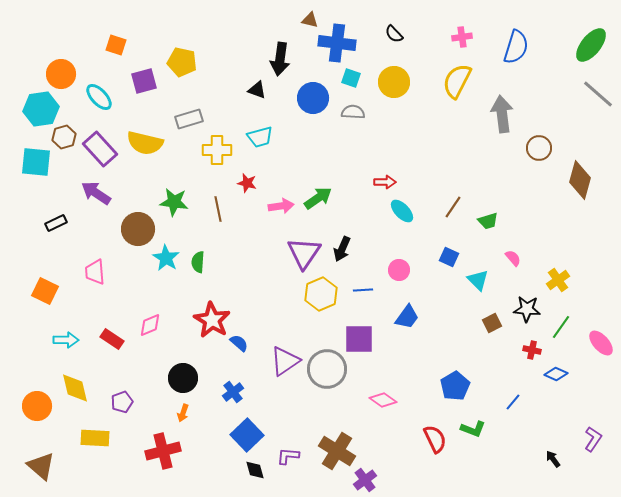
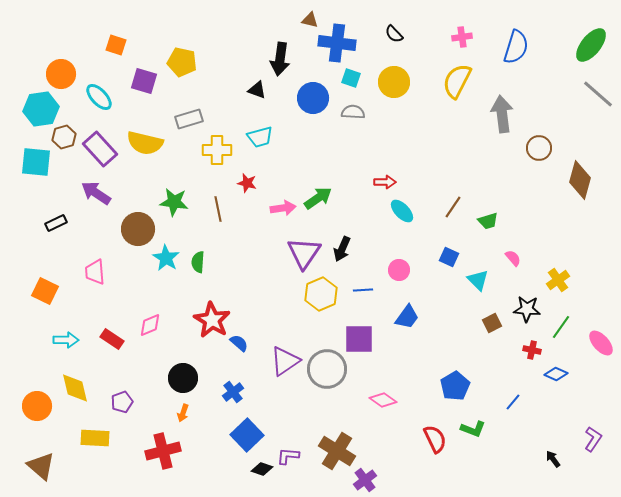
purple square at (144, 81): rotated 32 degrees clockwise
pink arrow at (281, 206): moved 2 px right, 2 px down
black diamond at (255, 470): moved 7 px right, 1 px up; rotated 55 degrees counterclockwise
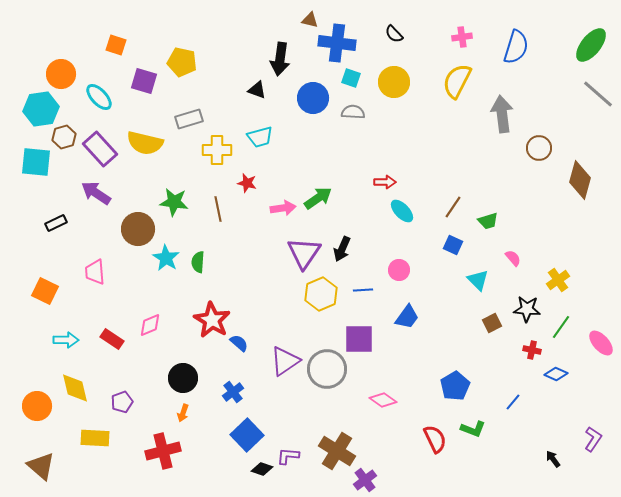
blue square at (449, 257): moved 4 px right, 12 px up
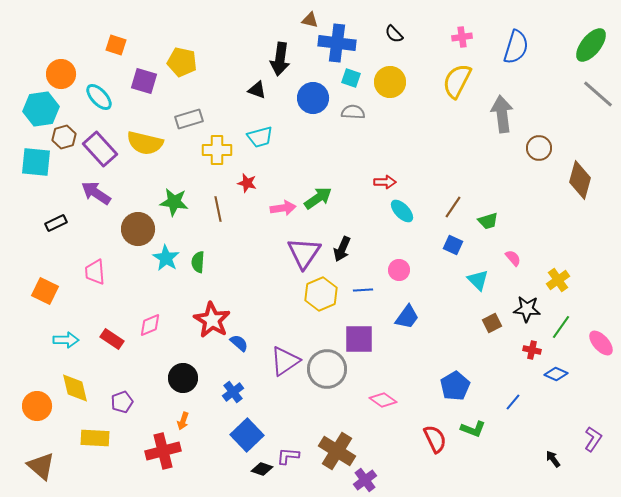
yellow circle at (394, 82): moved 4 px left
orange arrow at (183, 413): moved 8 px down
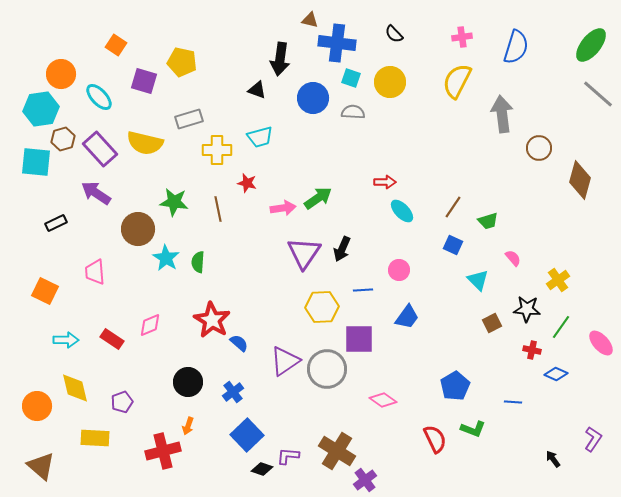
orange square at (116, 45): rotated 15 degrees clockwise
brown hexagon at (64, 137): moved 1 px left, 2 px down
yellow hexagon at (321, 294): moved 1 px right, 13 px down; rotated 20 degrees clockwise
black circle at (183, 378): moved 5 px right, 4 px down
blue line at (513, 402): rotated 54 degrees clockwise
orange arrow at (183, 421): moved 5 px right, 5 px down
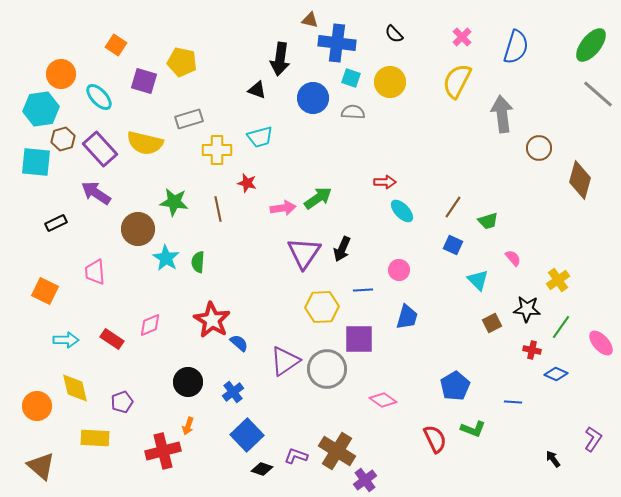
pink cross at (462, 37): rotated 36 degrees counterclockwise
blue trapezoid at (407, 317): rotated 20 degrees counterclockwise
purple L-shape at (288, 456): moved 8 px right; rotated 15 degrees clockwise
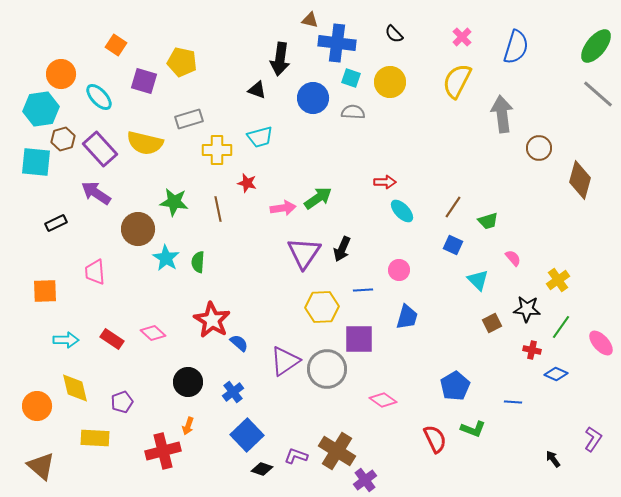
green ellipse at (591, 45): moved 5 px right, 1 px down
orange square at (45, 291): rotated 28 degrees counterclockwise
pink diamond at (150, 325): moved 3 px right, 8 px down; rotated 65 degrees clockwise
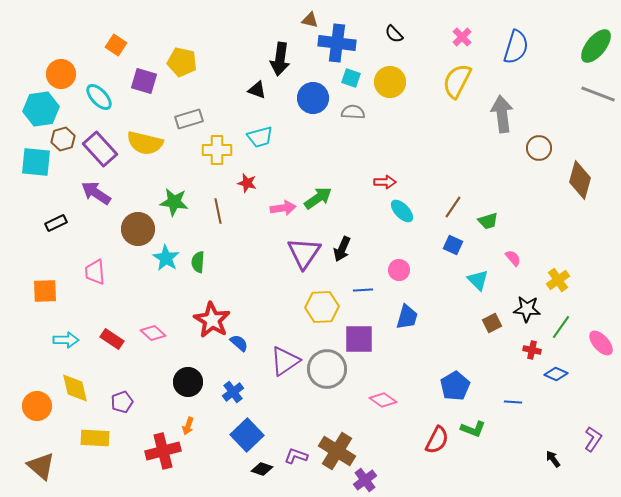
gray line at (598, 94): rotated 20 degrees counterclockwise
brown line at (218, 209): moved 2 px down
red semicircle at (435, 439): moved 2 px right, 1 px down; rotated 52 degrees clockwise
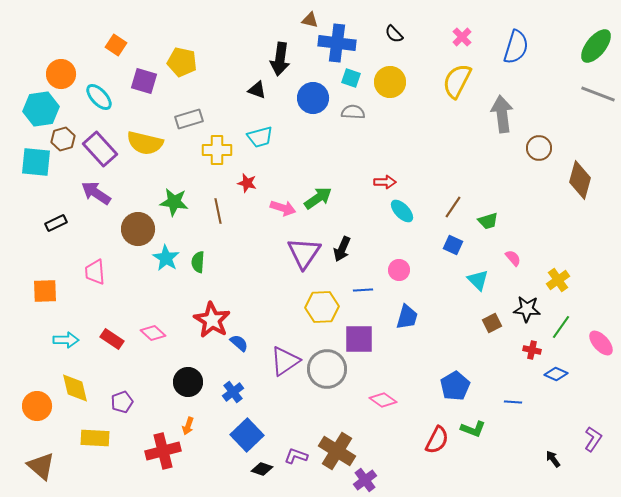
pink arrow at (283, 208): rotated 25 degrees clockwise
